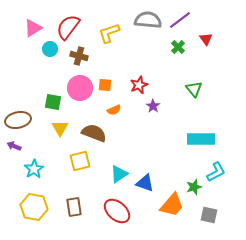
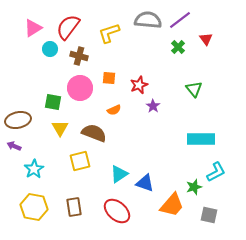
orange square: moved 4 px right, 7 px up
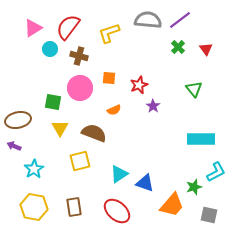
red triangle: moved 10 px down
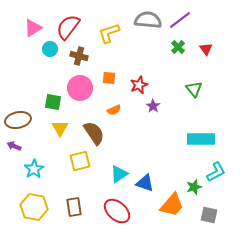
brown semicircle: rotated 35 degrees clockwise
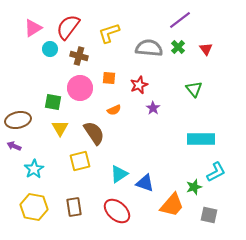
gray semicircle: moved 1 px right, 28 px down
purple star: moved 2 px down
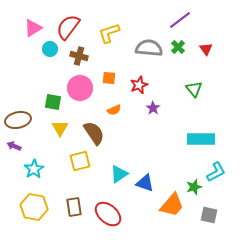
red ellipse: moved 9 px left, 3 px down
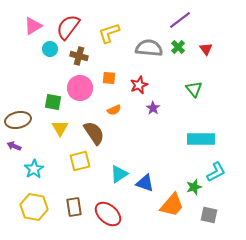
pink triangle: moved 2 px up
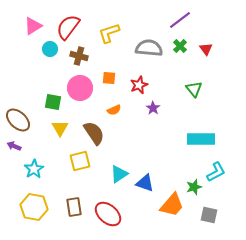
green cross: moved 2 px right, 1 px up
brown ellipse: rotated 55 degrees clockwise
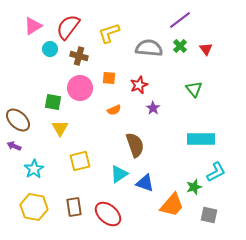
brown semicircle: moved 41 px right, 12 px down; rotated 15 degrees clockwise
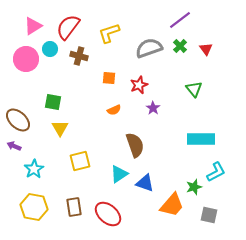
gray semicircle: rotated 24 degrees counterclockwise
pink circle: moved 54 px left, 29 px up
